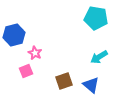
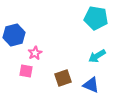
pink star: rotated 16 degrees clockwise
cyan arrow: moved 2 px left, 1 px up
pink square: rotated 32 degrees clockwise
brown square: moved 1 px left, 3 px up
blue triangle: rotated 18 degrees counterclockwise
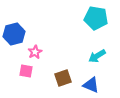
blue hexagon: moved 1 px up
pink star: moved 1 px up
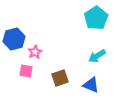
cyan pentagon: rotated 30 degrees clockwise
blue hexagon: moved 5 px down
brown square: moved 3 px left
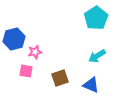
pink star: rotated 16 degrees clockwise
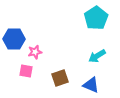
blue hexagon: rotated 15 degrees clockwise
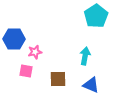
cyan pentagon: moved 2 px up
cyan arrow: moved 12 px left; rotated 132 degrees clockwise
brown square: moved 2 px left, 1 px down; rotated 18 degrees clockwise
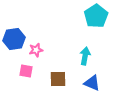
blue hexagon: rotated 10 degrees counterclockwise
pink star: moved 1 px right, 2 px up
blue triangle: moved 1 px right, 2 px up
